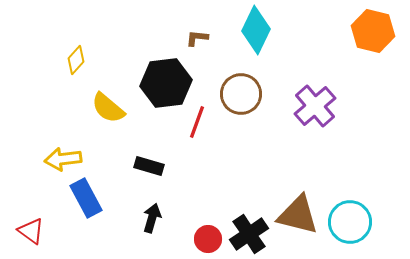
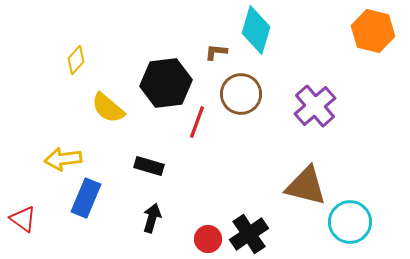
cyan diamond: rotated 9 degrees counterclockwise
brown L-shape: moved 19 px right, 14 px down
blue rectangle: rotated 51 degrees clockwise
brown triangle: moved 8 px right, 29 px up
red triangle: moved 8 px left, 12 px up
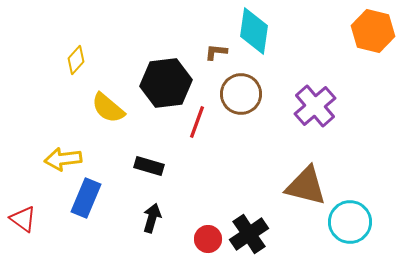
cyan diamond: moved 2 px left, 1 px down; rotated 9 degrees counterclockwise
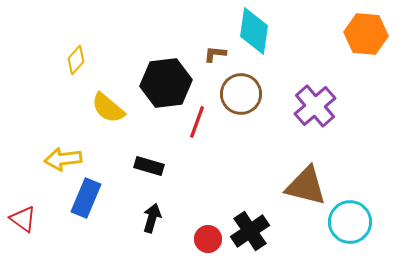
orange hexagon: moved 7 px left, 3 px down; rotated 9 degrees counterclockwise
brown L-shape: moved 1 px left, 2 px down
black cross: moved 1 px right, 3 px up
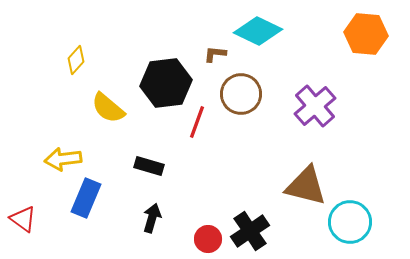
cyan diamond: moved 4 px right; rotated 72 degrees counterclockwise
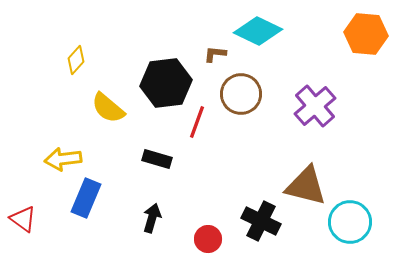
black rectangle: moved 8 px right, 7 px up
black cross: moved 11 px right, 10 px up; rotated 30 degrees counterclockwise
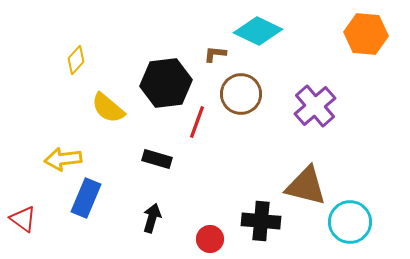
black cross: rotated 21 degrees counterclockwise
red circle: moved 2 px right
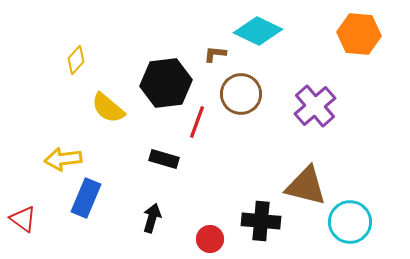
orange hexagon: moved 7 px left
black rectangle: moved 7 px right
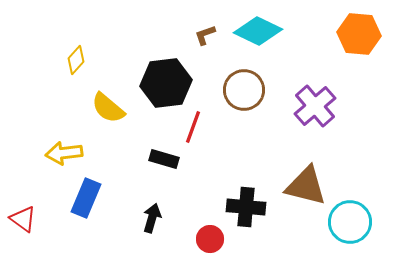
brown L-shape: moved 10 px left, 19 px up; rotated 25 degrees counterclockwise
brown circle: moved 3 px right, 4 px up
red line: moved 4 px left, 5 px down
yellow arrow: moved 1 px right, 6 px up
black cross: moved 15 px left, 14 px up
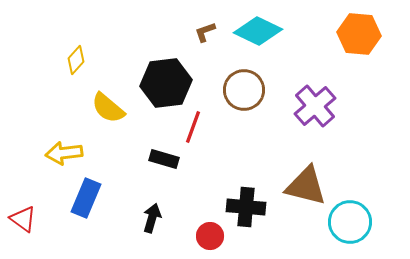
brown L-shape: moved 3 px up
red circle: moved 3 px up
